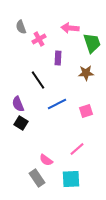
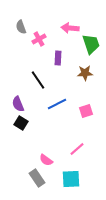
green trapezoid: moved 1 px left, 1 px down
brown star: moved 1 px left
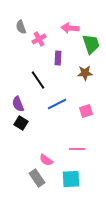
pink line: rotated 42 degrees clockwise
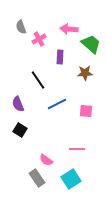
pink arrow: moved 1 px left, 1 px down
green trapezoid: rotated 30 degrees counterclockwise
purple rectangle: moved 2 px right, 1 px up
pink square: rotated 24 degrees clockwise
black square: moved 1 px left, 7 px down
cyan square: rotated 30 degrees counterclockwise
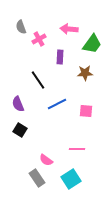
green trapezoid: moved 1 px right; rotated 85 degrees clockwise
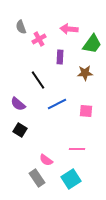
purple semicircle: rotated 28 degrees counterclockwise
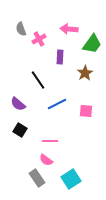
gray semicircle: moved 2 px down
brown star: rotated 28 degrees counterclockwise
pink line: moved 27 px left, 8 px up
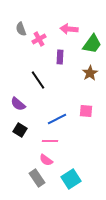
brown star: moved 5 px right
blue line: moved 15 px down
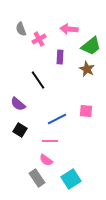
green trapezoid: moved 1 px left, 2 px down; rotated 15 degrees clockwise
brown star: moved 3 px left, 4 px up; rotated 14 degrees counterclockwise
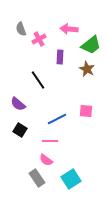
green trapezoid: moved 1 px up
